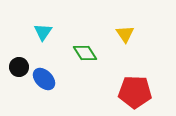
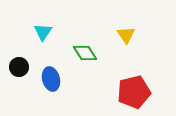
yellow triangle: moved 1 px right, 1 px down
blue ellipse: moved 7 px right; rotated 30 degrees clockwise
red pentagon: moved 1 px left; rotated 16 degrees counterclockwise
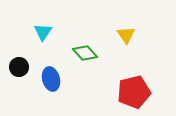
green diamond: rotated 10 degrees counterclockwise
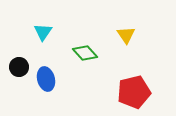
blue ellipse: moved 5 px left
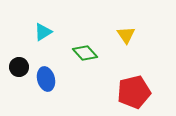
cyan triangle: rotated 24 degrees clockwise
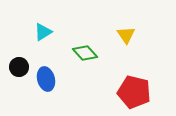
red pentagon: rotated 28 degrees clockwise
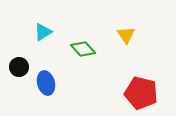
green diamond: moved 2 px left, 4 px up
blue ellipse: moved 4 px down
red pentagon: moved 7 px right, 1 px down
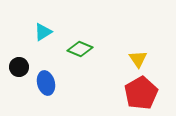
yellow triangle: moved 12 px right, 24 px down
green diamond: moved 3 px left; rotated 25 degrees counterclockwise
red pentagon: rotated 28 degrees clockwise
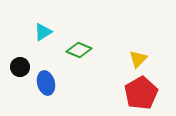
green diamond: moved 1 px left, 1 px down
yellow triangle: rotated 18 degrees clockwise
black circle: moved 1 px right
